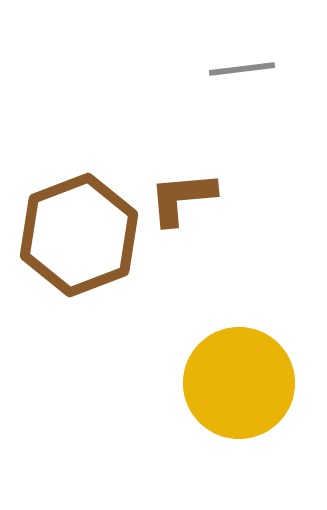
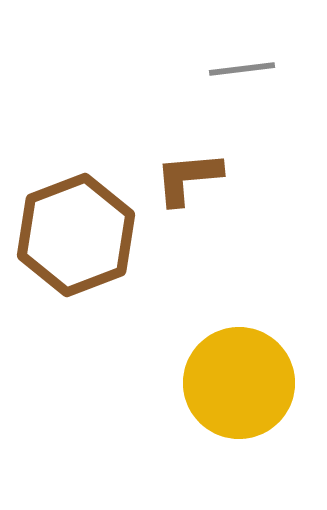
brown L-shape: moved 6 px right, 20 px up
brown hexagon: moved 3 px left
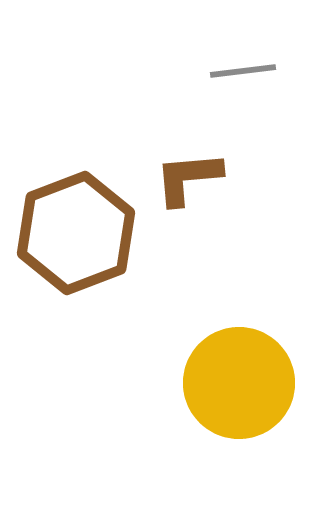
gray line: moved 1 px right, 2 px down
brown hexagon: moved 2 px up
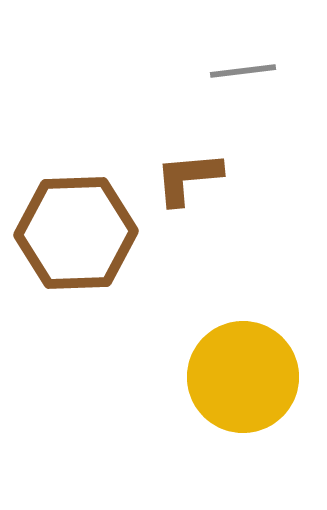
brown hexagon: rotated 19 degrees clockwise
yellow circle: moved 4 px right, 6 px up
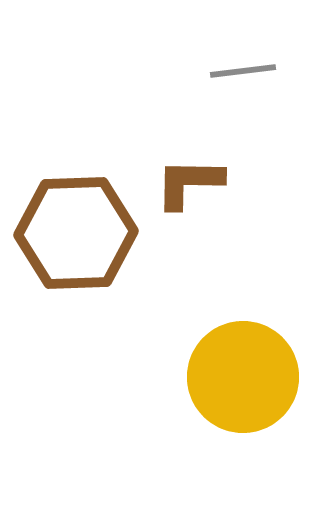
brown L-shape: moved 1 px right, 5 px down; rotated 6 degrees clockwise
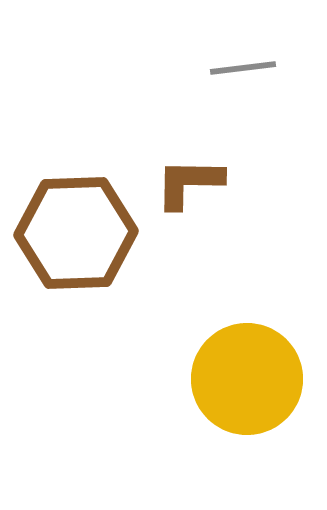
gray line: moved 3 px up
yellow circle: moved 4 px right, 2 px down
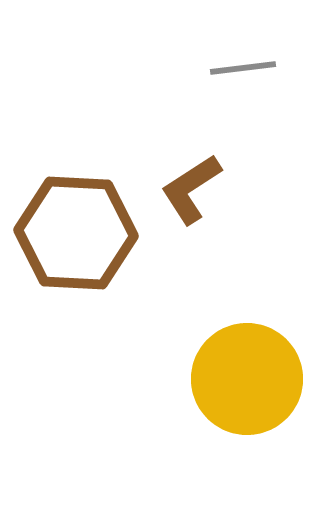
brown L-shape: moved 2 px right, 6 px down; rotated 34 degrees counterclockwise
brown hexagon: rotated 5 degrees clockwise
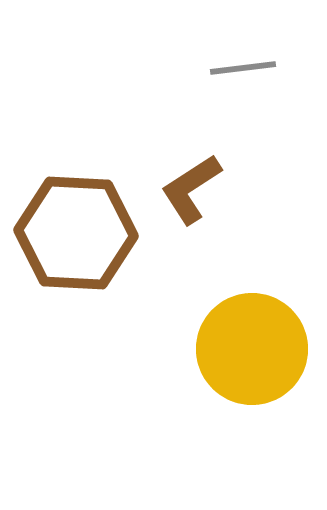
yellow circle: moved 5 px right, 30 px up
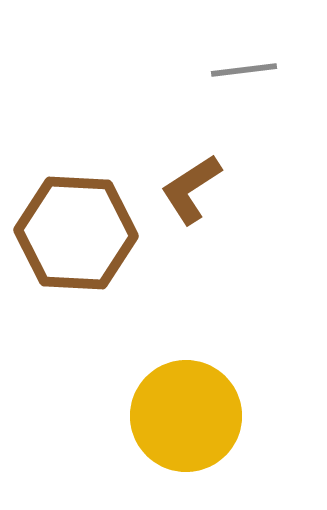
gray line: moved 1 px right, 2 px down
yellow circle: moved 66 px left, 67 px down
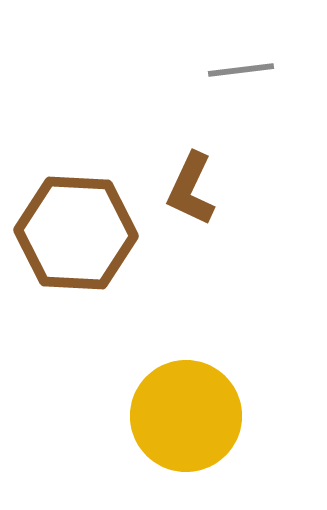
gray line: moved 3 px left
brown L-shape: rotated 32 degrees counterclockwise
